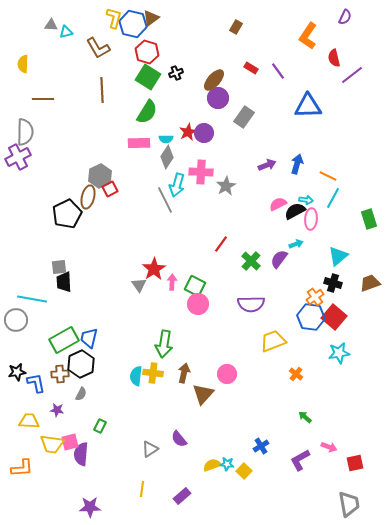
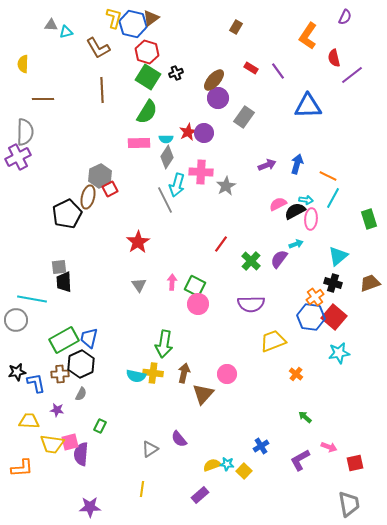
red star at (154, 269): moved 16 px left, 27 px up
cyan semicircle at (136, 376): rotated 84 degrees counterclockwise
purple rectangle at (182, 496): moved 18 px right, 1 px up
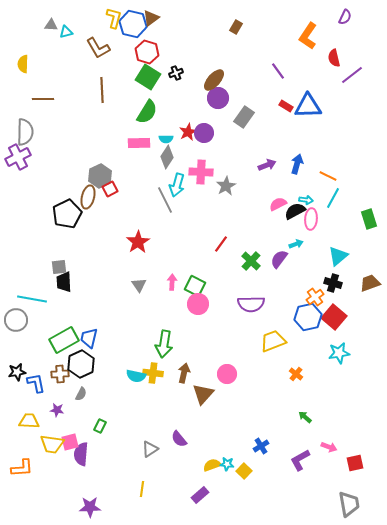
red rectangle at (251, 68): moved 35 px right, 38 px down
blue hexagon at (311, 317): moved 3 px left; rotated 20 degrees counterclockwise
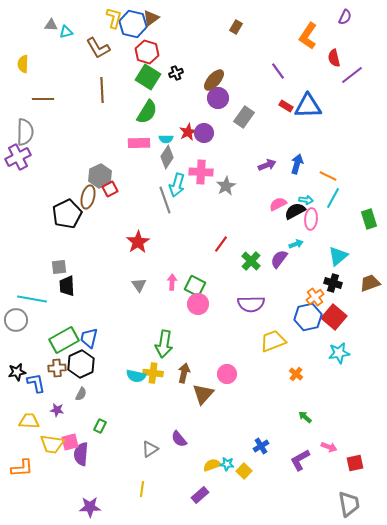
gray line at (165, 200): rotated 8 degrees clockwise
black trapezoid at (64, 282): moved 3 px right, 4 px down
brown cross at (60, 374): moved 3 px left, 6 px up
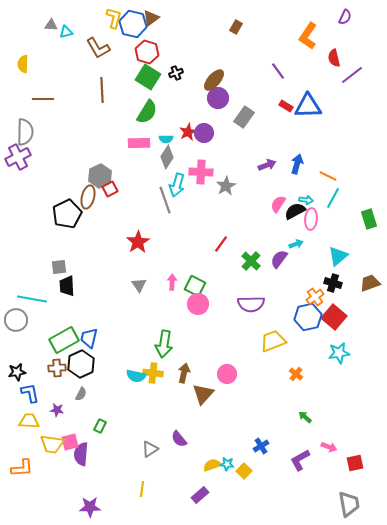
pink semicircle at (278, 204): rotated 30 degrees counterclockwise
blue L-shape at (36, 383): moved 6 px left, 10 px down
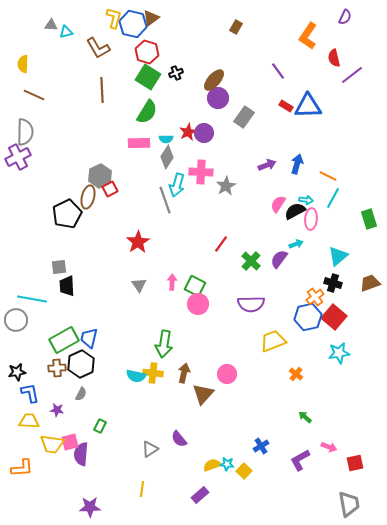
brown line at (43, 99): moved 9 px left, 4 px up; rotated 25 degrees clockwise
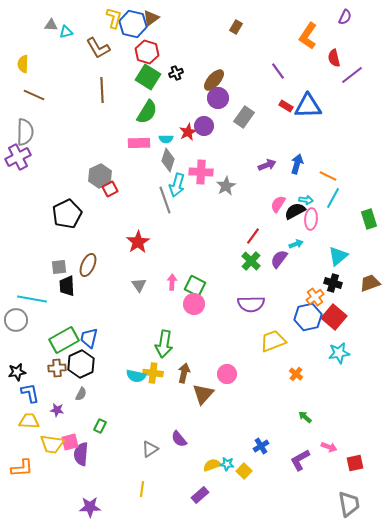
purple circle at (204, 133): moved 7 px up
gray diamond at (167, 157): moved 1 px right, 3 px down; rotated 15 degrees counterclockwise
brown ellipse at (88, 197): moved 68 px down; rotated 10 degrees clockwise
red line at (221, 244): moved 32 px right, 8 px up
pink circle at (198, 304): moved 4 px left
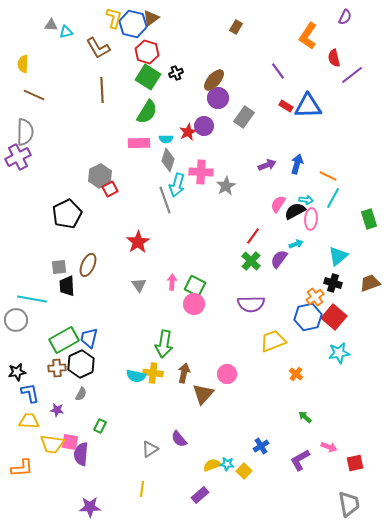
pink square at (70, 442): rotated 24 degrees clockwise
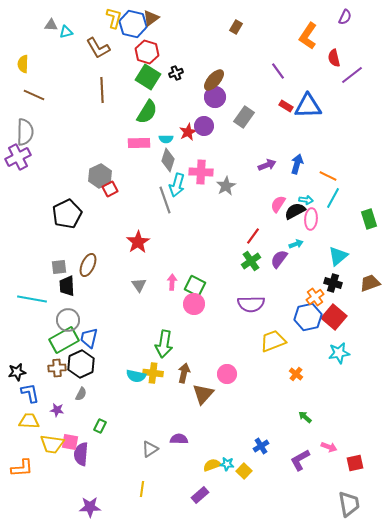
purple circle at (218, 98): moved 3 px left, 1 px up
green cross at (251, 261): rotated 12 degrees clockwise
gray circle at (16, 320): moved 52 px right
purple semicircle at (179, 439): rotated 132 degrees clockwise
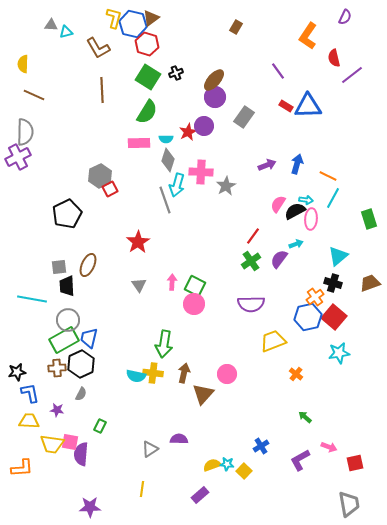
red hexagon at (147, 52): moved 8 px up
